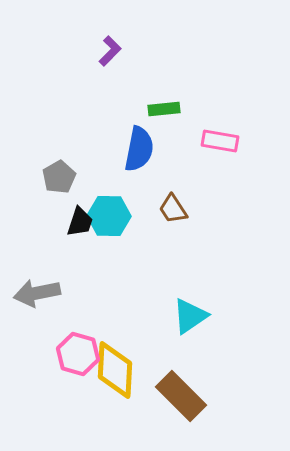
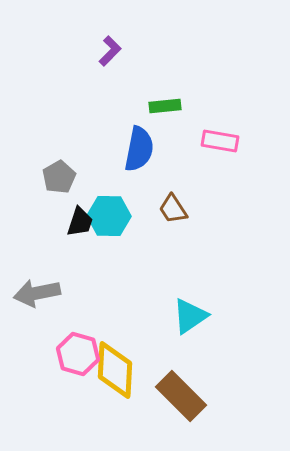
green rectangle: moved 1 px right, 3 px up
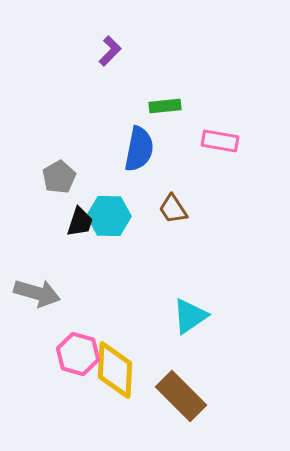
gray arrow: rotated 153 degrees counterclockwise
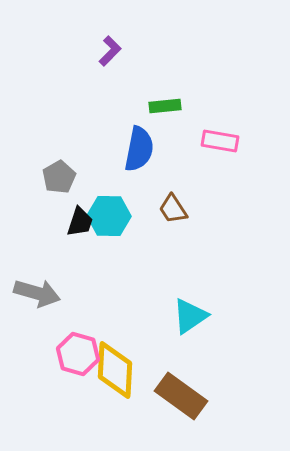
brown rectangle: rotated 9 degrees counterclockwise
